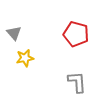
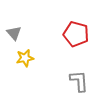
gray L-shape: moved 2 px right, 1 px up
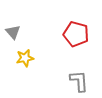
gray triangle: moved 1 px left, 1 px up
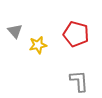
gray triangle: moved 2 px right, 1 px up
yellow star: moved 13 px right, 13 px up
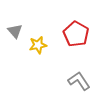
red pentagon: rotated 15 degrees clockwise
gray L-shape: rotated 30 degrees counterclockwise
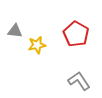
gray triangle: rotated 42 degrees counterclockwise
yellow star: moved 1 px left
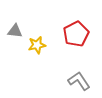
red pentagon: rotated 15 degrees clockwise
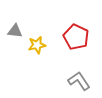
red pentagon: moved 3 px down; rotated 20 degrees counterclockwise
